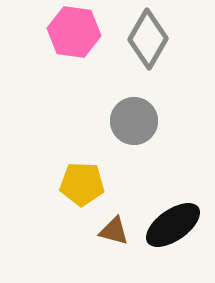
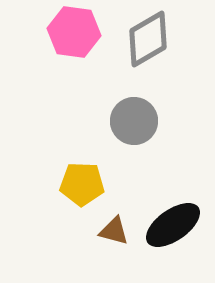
gray diamond: rotated 30 degrees clockwise
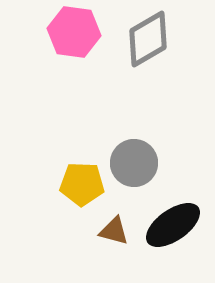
gray circle: moved 42 px down
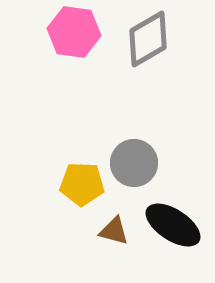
black ellipse: rotated 68 degrees clockwise
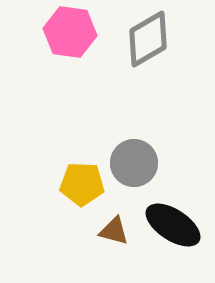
pink hexagon: moved 4 px left
